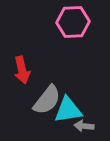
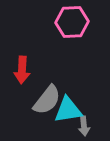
pink hexagon: moved 1 px left
red arrow: rotated 16 degrees clockwise
gray arrow: rotated 102 degrees counterclockwise
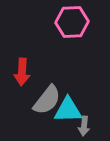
red arrow: moved 2 px down
cyan triangle: rotated 8 degrees clockwise
gray arrow: rotated 12 degrees clockwise
